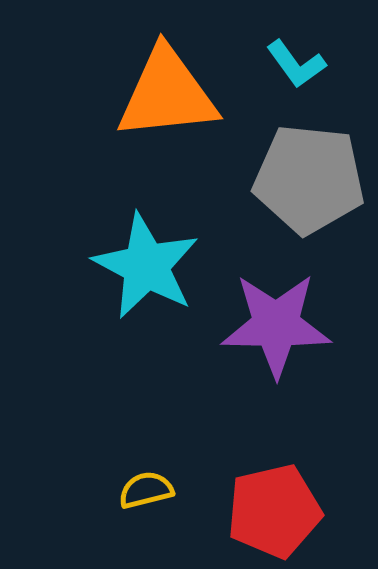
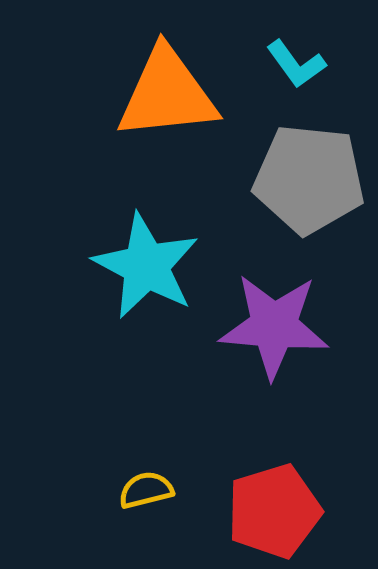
purple star: moved 2 px left, 1 px down; rotated 4 degrees clockwise
red pentagon: rotated 4 degrees counterclockwise
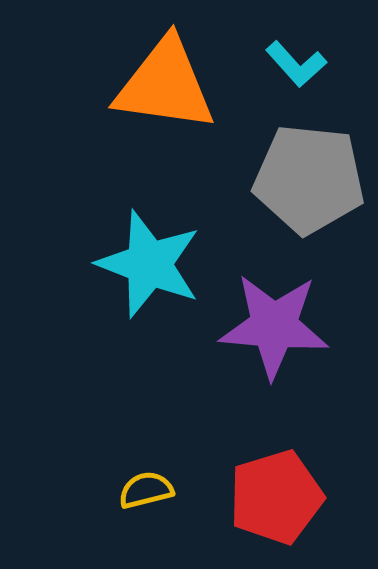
cyan L-shape: rotated 6 degrees counterclockwise
orange triangle: moved 2 px left, 9 px up; rotated 14 degrees clockwise
cyan star: moved 3 px right, 2 px up; rotated 7 degrees counterclockwise
red pentagon: moved 2 px right, 14 px up
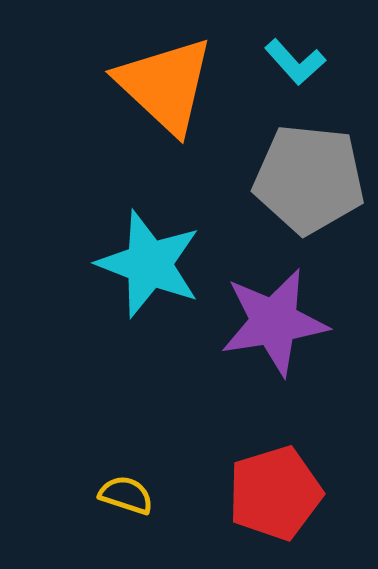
cyan L-shape: moved 1 px left, 2 px up
orange triangle: rotated 35 degrees clockwise
purple star: moved 4 px up; rotated 14 degrees counterclockwise
yellow semicircle: moved 20 px left, 5 px down; rotated 32 degrees clockwise
red pentagon: moved 1 px left, 4 px up
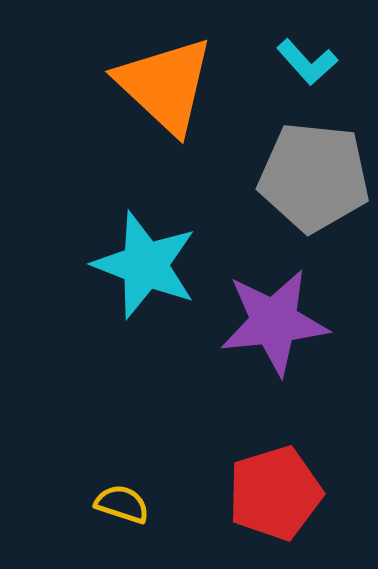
cyan L-shape: moved 12 px right
gray pentagon: moved 5 px right, 2 px up
cyan star: moved 4 px left, 1 px down
purple star: rotated 3 degrees clockwise
yellow semicircle: moved 4 px left, 9 px down
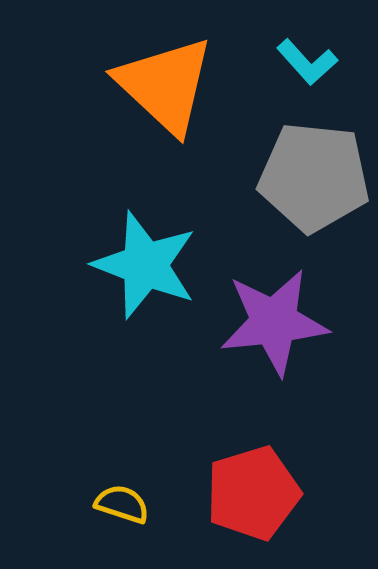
red pentagon: moved 22 px left
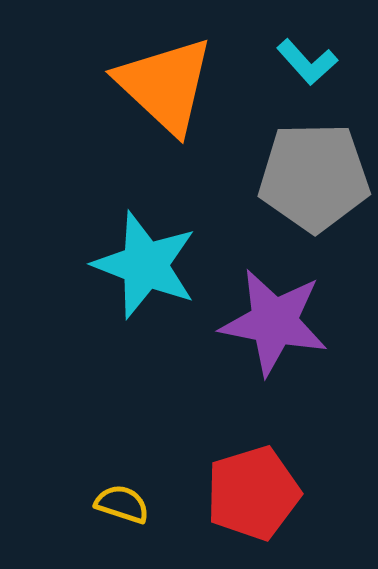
gray pentagon: rotated 7 degrees counterclockwise
purple star: rotated 17 degrees clockwise
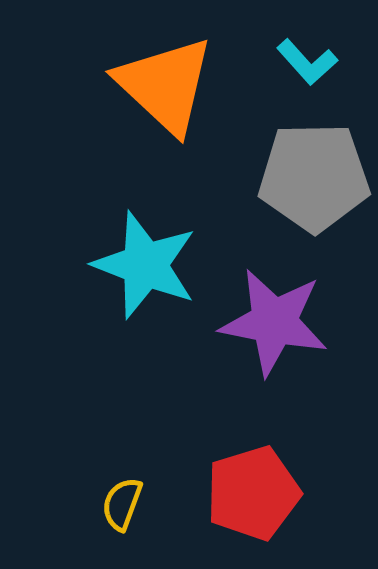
yellow semicircle: rotated 88 degrees counterclockwise
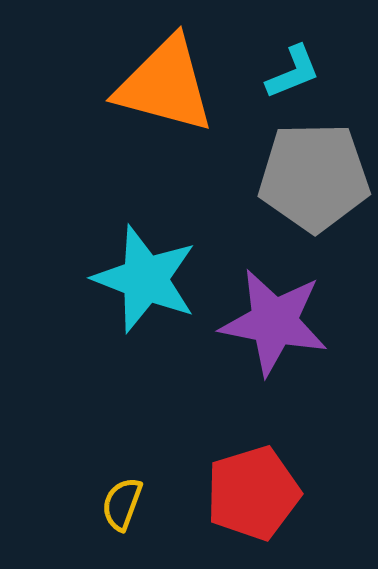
cyan L-shape: moved 14 px left, 10 px down; rotated 70 degrees counterclockwise
orange triangle: rotated 28 degrees counterclockwise
cyan star: moved 14 px down
